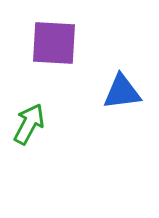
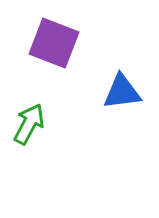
purple square: rotated 18 degrees clockwise
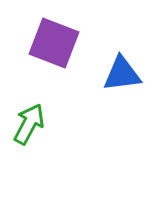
blue triangle: moved 18 px up
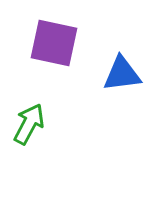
purple square: rotated 9 degrees counterclockwise
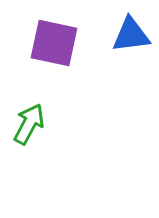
blue triangle: moved 9 px right, 39 px up
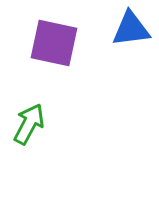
blue triangle: moved 6 px up
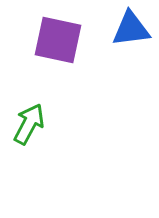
purple square: moved 4 px right, 3 px up
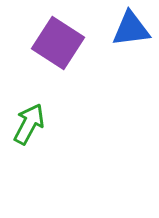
purple square: moved 3 px down; rotated 21 degrees clockwise
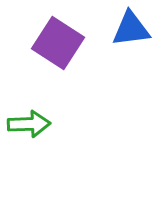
green arrow: rotated 60 degrees clockwise
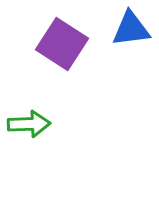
purple square: moved 4 px right, 1 px down
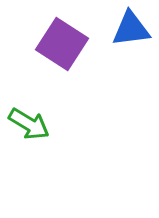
green arrow: rotated 33 degrees clockwise
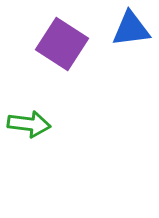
green arrow: rotated 24 degrees counterclockwise
